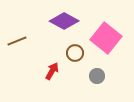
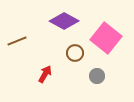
red arrow: moved 7 px left, 3 px down
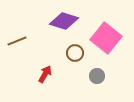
purple diamond: rotated 12 degrees counterclockwise
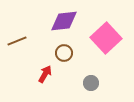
purple diamond: rotated 24 degrees counterclockwise
pink square: rotated 8 degrees clockwise
brown circle: moved 11 px left
gray circle: moved 6 px left, 7 px down
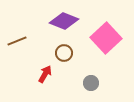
purple diamond: rotated 28 degrees clockwise
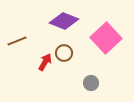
red arrow: moved 12 px up
